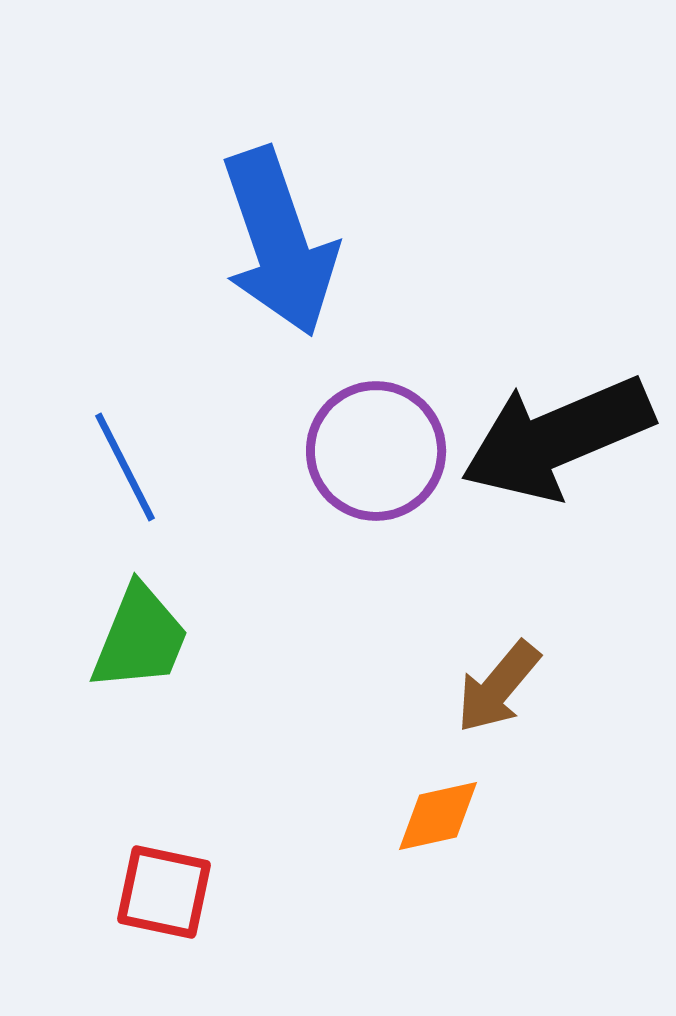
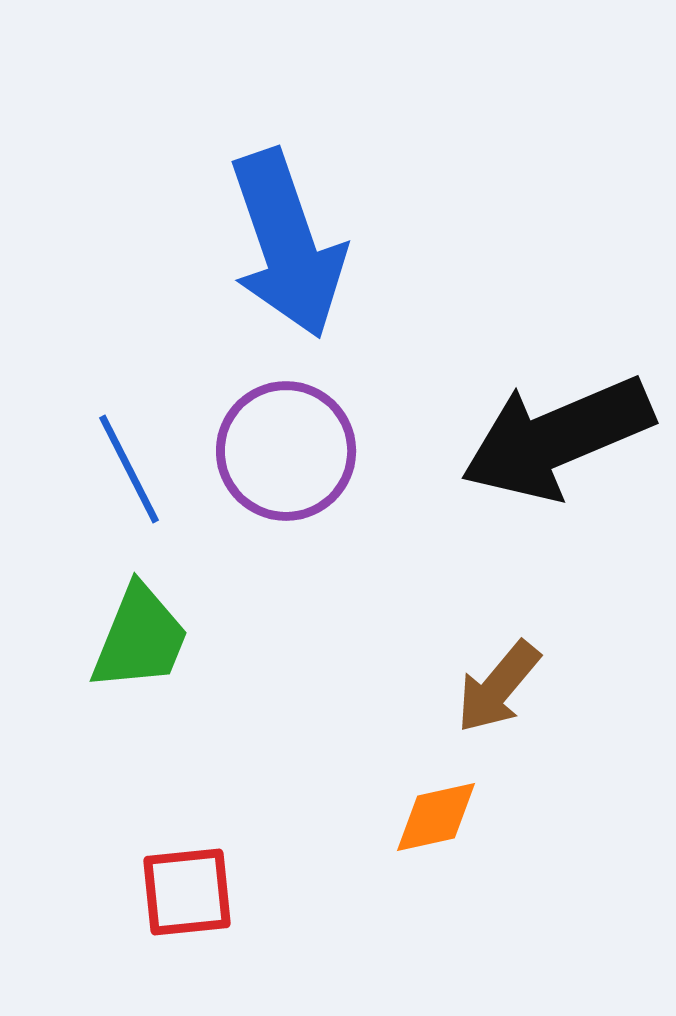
blue arrow: moved 8 px right, 2 px down
purple circle: moved 90 px left
blue line: moved 4 px right, 2 px down
orange diamond: moved 2 px left, 1 px down
red square: moved 23 px right; rotated 18 degrees counterclockwise
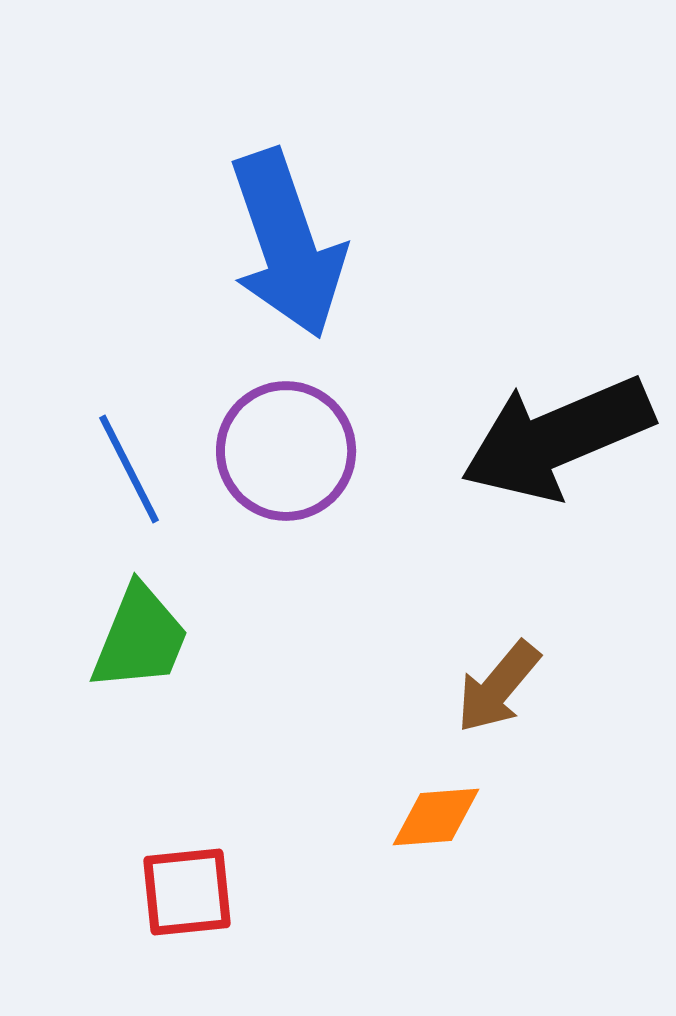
orange diamond: rotated 8 degrees clockwise
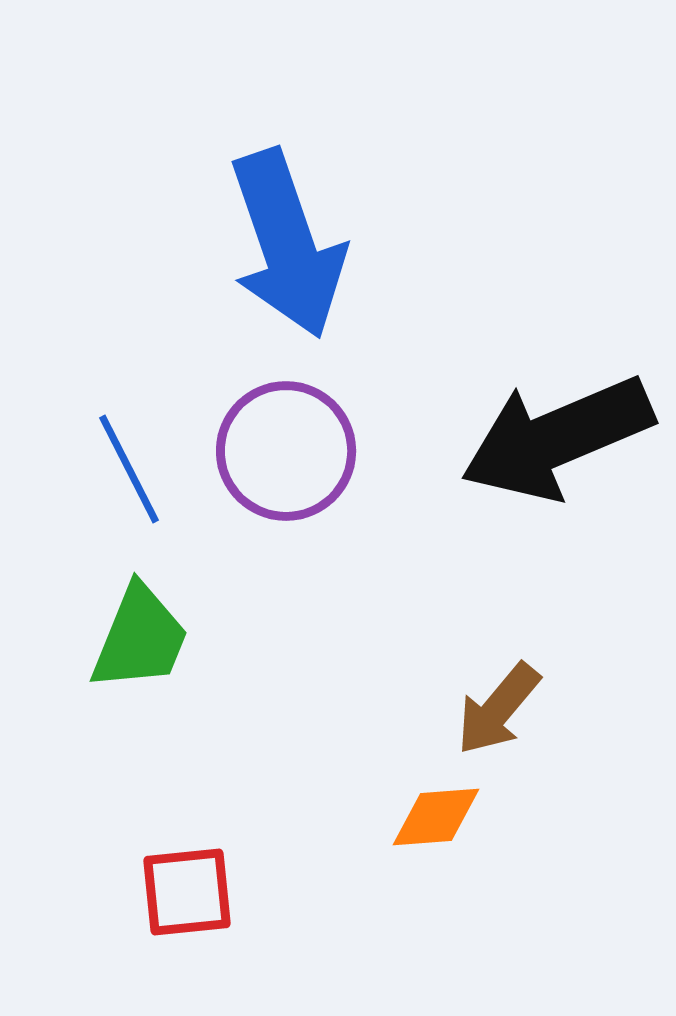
brown arrow: moved 22 px down
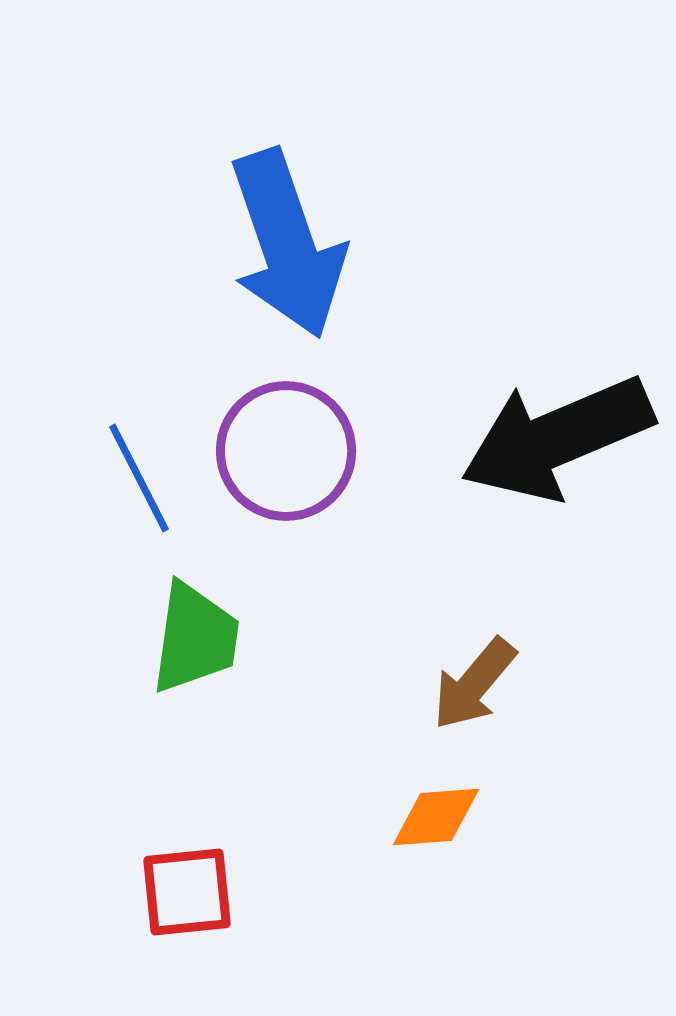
blue line: moved 10 px right, 9 px down
green trapezoid: moved 55 px right; rotated 14 degrees counterclockwise
brown arrow: moved 24 px left, 25 px up
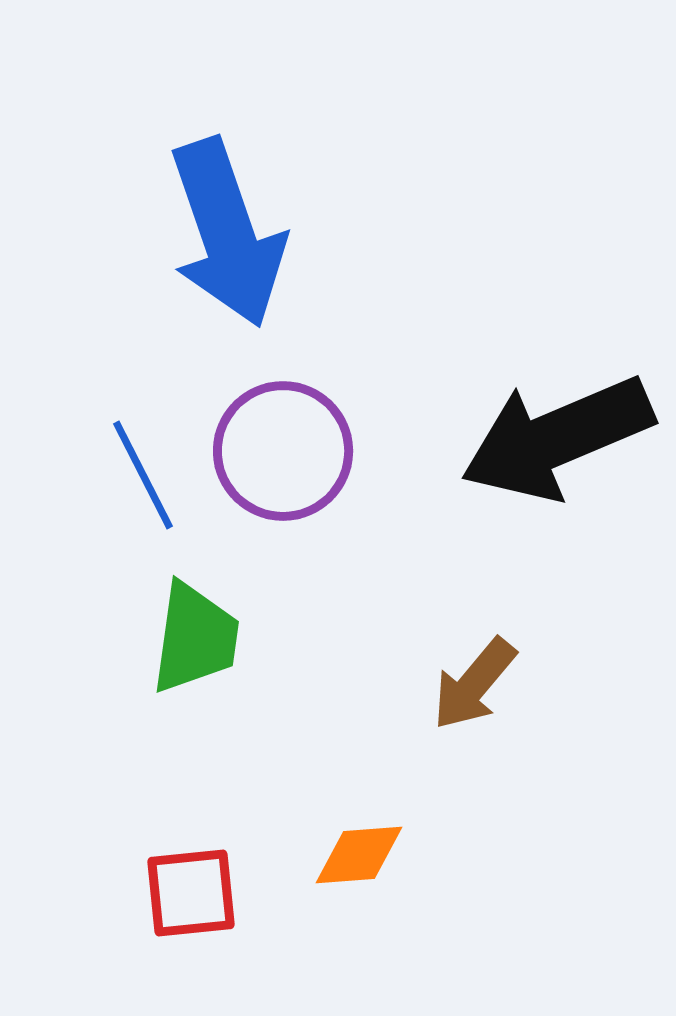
blue arrow: moved 60 px left, 11 px up
purple circle: moved 3 px left
blue line: moved 4 px right, 3 px up
orange diamond: moved 77 px left, 38 px down
red square: moved 4 px right, 1 px down
